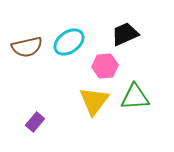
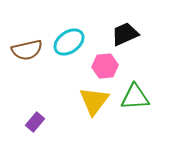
brown semicircle: moved 3 px down
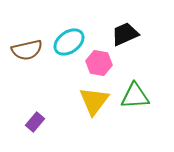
pink hexagon: moved 6 px left, 3 px up; rotated 15 degrees clockwise
green triangle: moved 1 px up
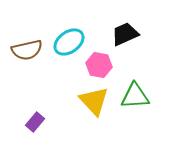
pink hexagon: moved 2 px down
yellow triangle: rotated 20 degrees counterclockwise
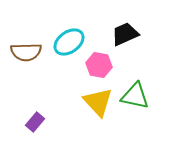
brown semicircle: moved 1 px left, 2 px down; rotated 12 degrees clockwise
green triangle: rotated 16 degrees clockwise
yellow triangle: moved 4 px right, 1 px down
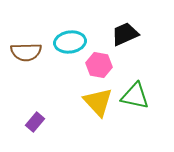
cyan ellipse: moved 1 px right; rotated 28 degrees clockwise
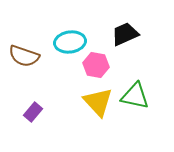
brown semicircle: moved 2 px left, 4 px down; rotated 20 degrees clockwise
pink hexagon: moved 3 px left
purple rectangle: moved 2 px left, 10 px up
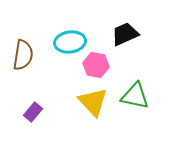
brown semicircle: moved 1 px left, 1 px up; rotated 100 degrees counterclockwise
yellow triangle: moved 5 px left
